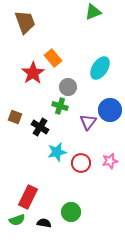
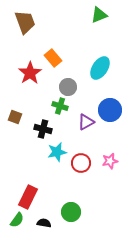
green triangle: moved 6 px right, 3 px down
red star: moved 3 px left
purple triangle: moved 2 px left; rotated 24 degrees clockwise
black cross: moved 3 px right, 2 px down; rotated 18 degrees counterclockwise
green semicircle: rotated 35 degrees counterclockwise
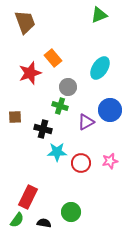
red star: rotated 15 degrees clockwise
brown square: rotated 24 degrees counterclockwise
cyan star: rotated 12 degrees clockwise
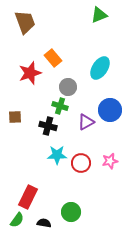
black cross: moved 5 px right, 3 px up
cyan star: moved 3 px down
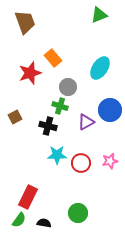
brown square: rotated 24 degrees counterclockwise
green circle: moved 7 px right, 1 px down
green semicircle: moved 2 px right
